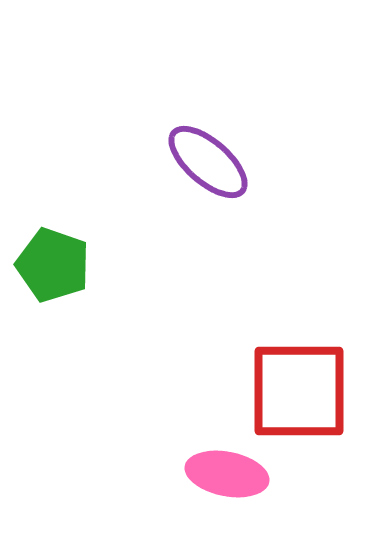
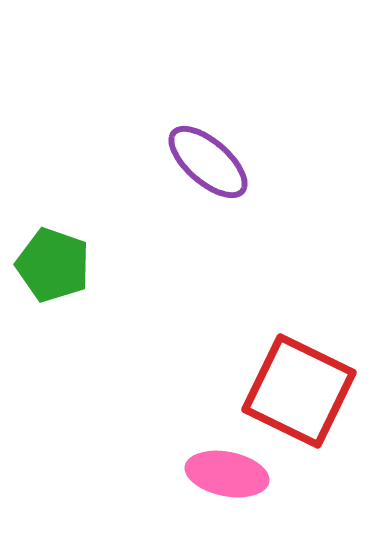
red square: rotated 26 degrees clockwise
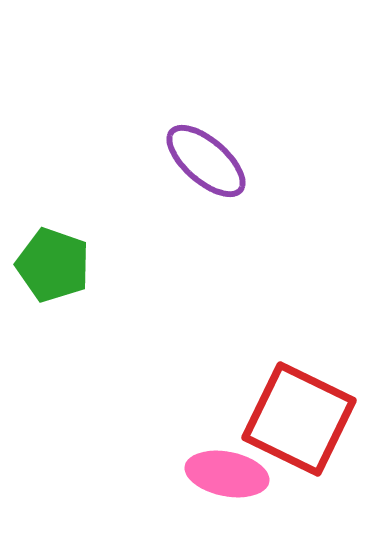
purple ellipse: moved 2 px left, 1 px up
red square: moved 28 px down
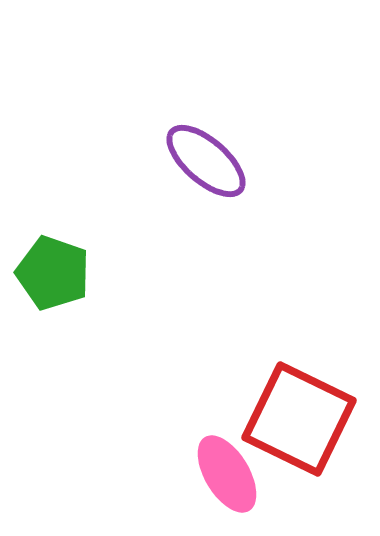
green pentagon: moved 8 px down
pink ellipse: rotated 48 degrees clockwise
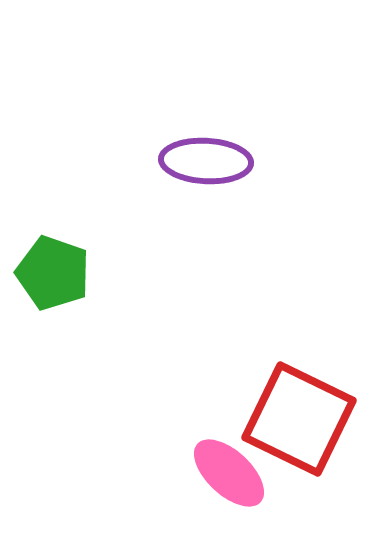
purple ellipse: rotated 38 degrees counterclockwise
pink ellipse: moved 2 px right, 1 px up; rotated 16 degrees counterclockwise
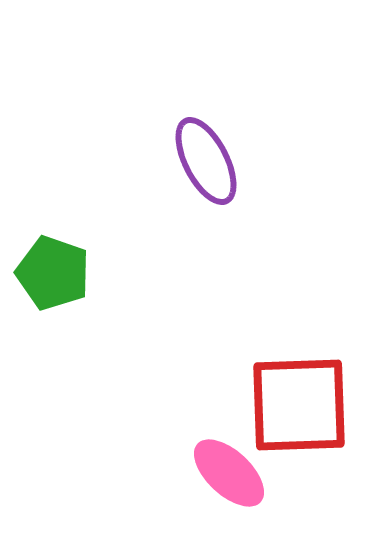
purple ellipse: rotated 60 degrees clockwise
red square: moved 14 px up; rotated 28 degrees counterclockwise
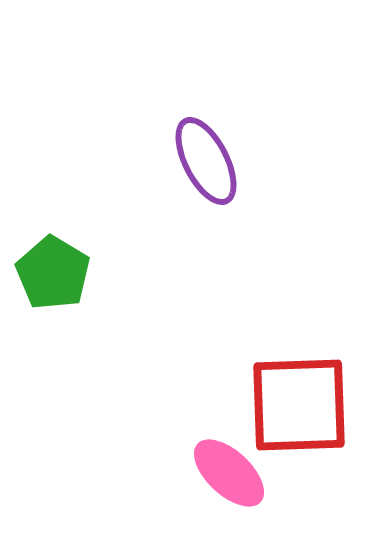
green pentagon: rotated 12 degrees clockwise
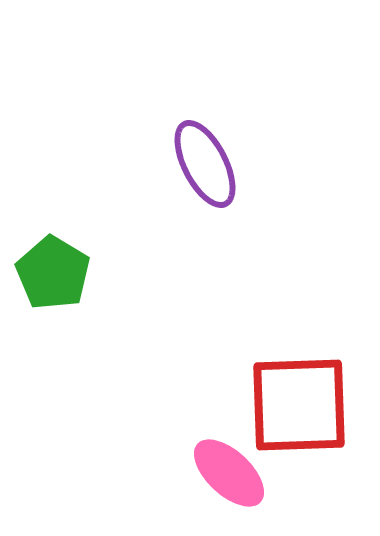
purple ellipse: moved 1 px left, 3 px down
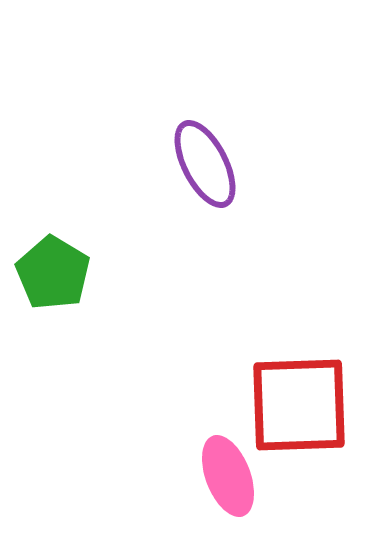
pink ellipse: moved 1 px left, 3 px down; rotated 26 degrees clockwise
